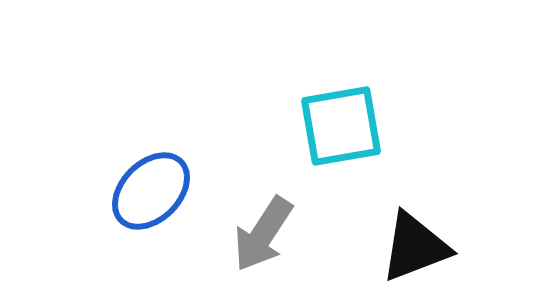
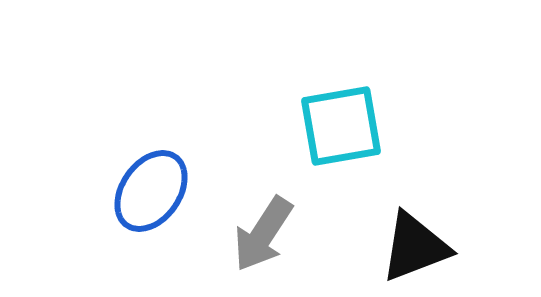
blue ellipse: rotated 10 degrees counterclockwise
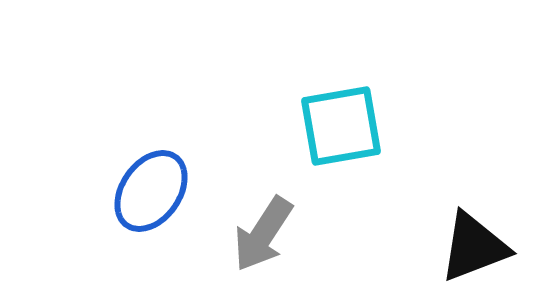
black triangle: moved 59 px right
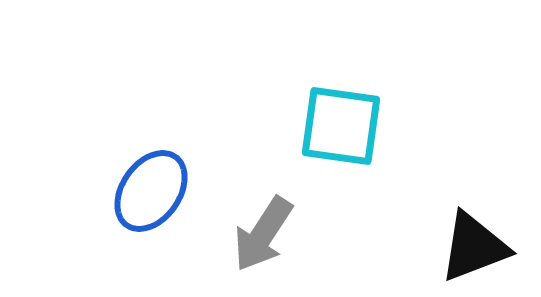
cyan square: rotated 18 degrees clockwise
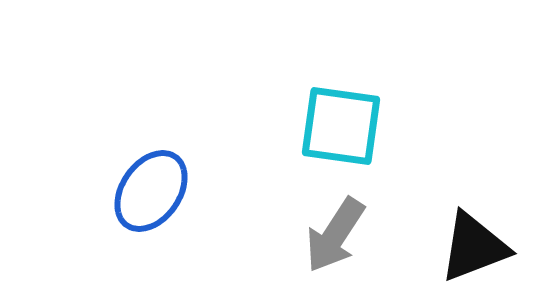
gray arrow: moved 72 px right, 1 px down
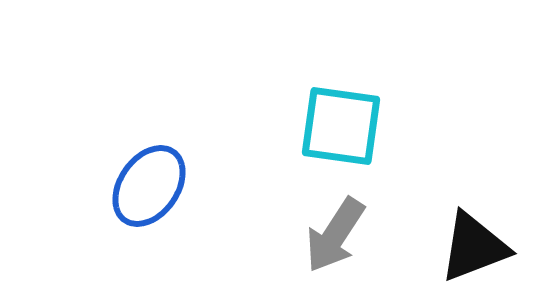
blue ellipse: moved 2 px left, 5 px up
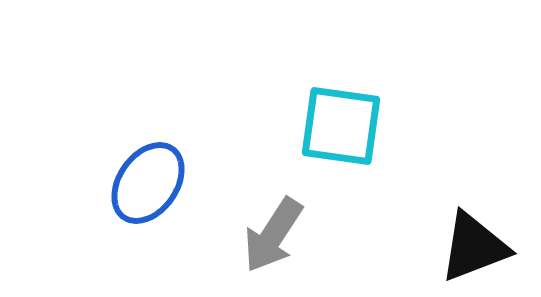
blue ellipse: moved 1 px left, 3 px up
gray arrow: moved 62 px left
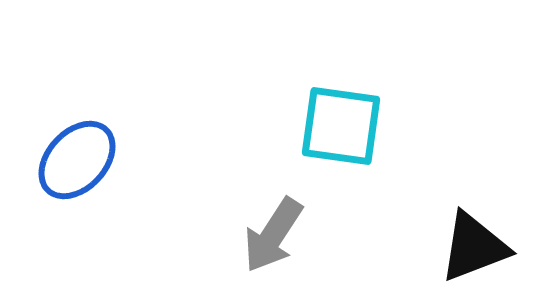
blue ellipse: moved 71 px left, 23 px up; rotated 8 degrees clockwise
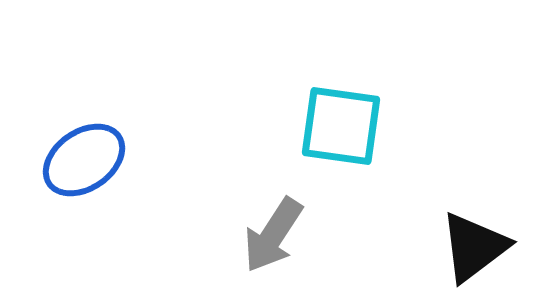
blue ellipse: moved 7 px right; rotated 12 degrees clockwise
black triangle: rotated 16 degrees counterclockwise
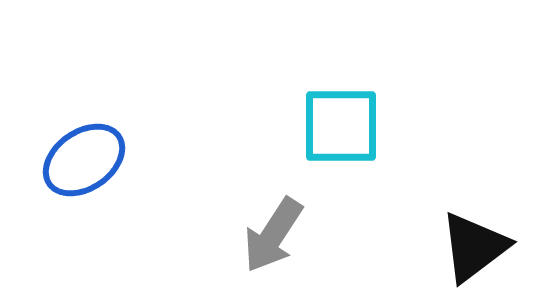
cyan square: rotated 8 degrees counterclockwise
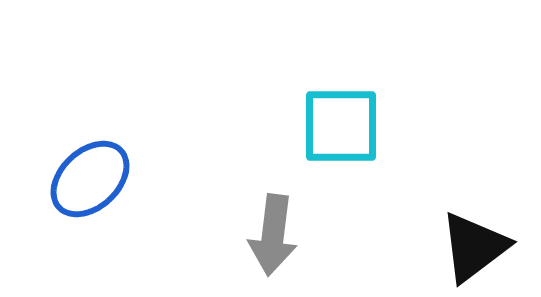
blue ellipse: moved 6 px right, 19 px down; rotated 8 degrees counterclockwise
gray arrow: rotated 26 degrees counterclockwise
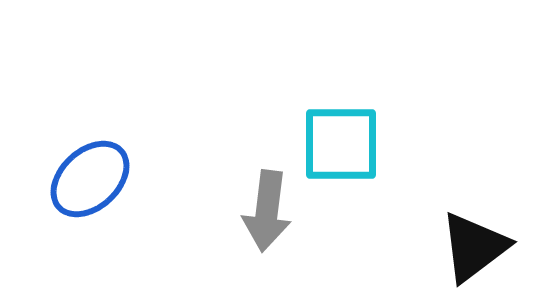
cyan square: moved 18 px down
gray arrow: moved 6 px left, 24 px up
